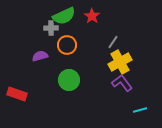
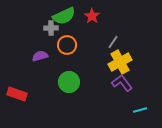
green circle: moved 2 px down
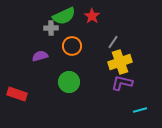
orange circle: moved 5 px right, 1 px down
yellow cross: rotated 10 degrees clockwise
purple L-shape: rotated 40 degrees counterclockwise
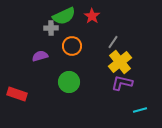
yellow cross: rotated 20 degrees counterclockwise
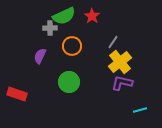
gray cross: moved 1 px left
purple semicircle: rotated 49 degrees counterclockwise
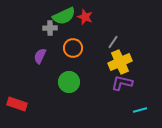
red star: moved 7 px left, 1 px down; rotated 14 degrees counterclockwise
orange circle: moved 1 px right, 2 px down
yellow cross: rotated 15 degrees clockwise
red rectangle: moved 10 px down
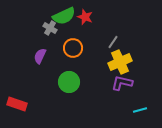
gray cross: rotated 32 degrees clockwise
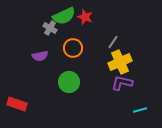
purple semicircle: rotated 126 degrees counterclockwise
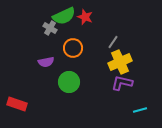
purple semicircle: moved 6 px right, 6 px down
